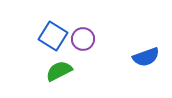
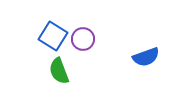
green semicircle: rotated 84 degrees counterclockwise
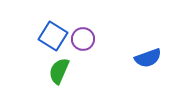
blue semicircle: moved 2 px right, 1 px down
green semicircle: rotated 44 degrees clockwise
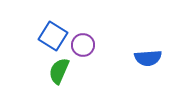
purple circle: moved 6 px down
blue semicircle: rotated 16 degrees clockwise
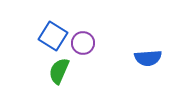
purple circle: moved 2 px up
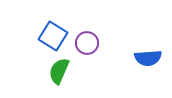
purple circle: moved 4 px right
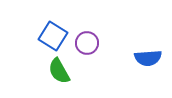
green semicircle: rotated 52 degrees counterclockwise
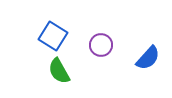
purple circle: moved 14 px right, 2 px down
blue semicircle: rotated 44 degrees counterclockwise
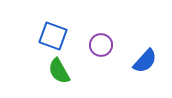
blue square: rotated 12 degrees counterclockwise
blue semicircle: moved 3 px left, 3 px down
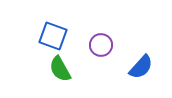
blue semicircle: moved 4 px left, 6 px down
green semicircle: moved 1 px right, 2 px up
